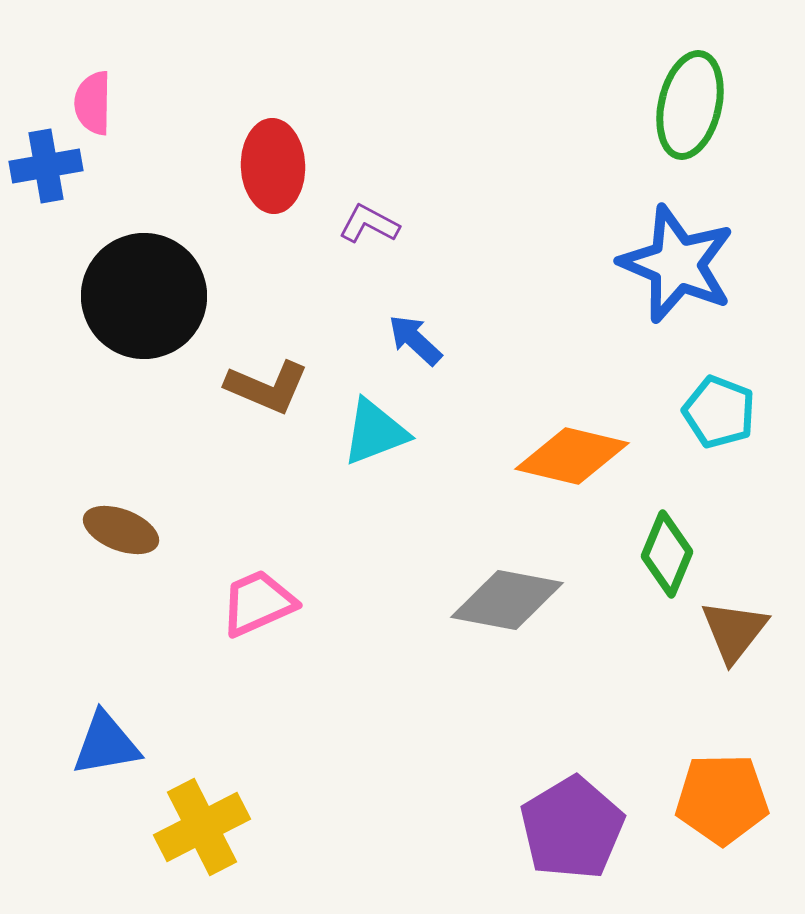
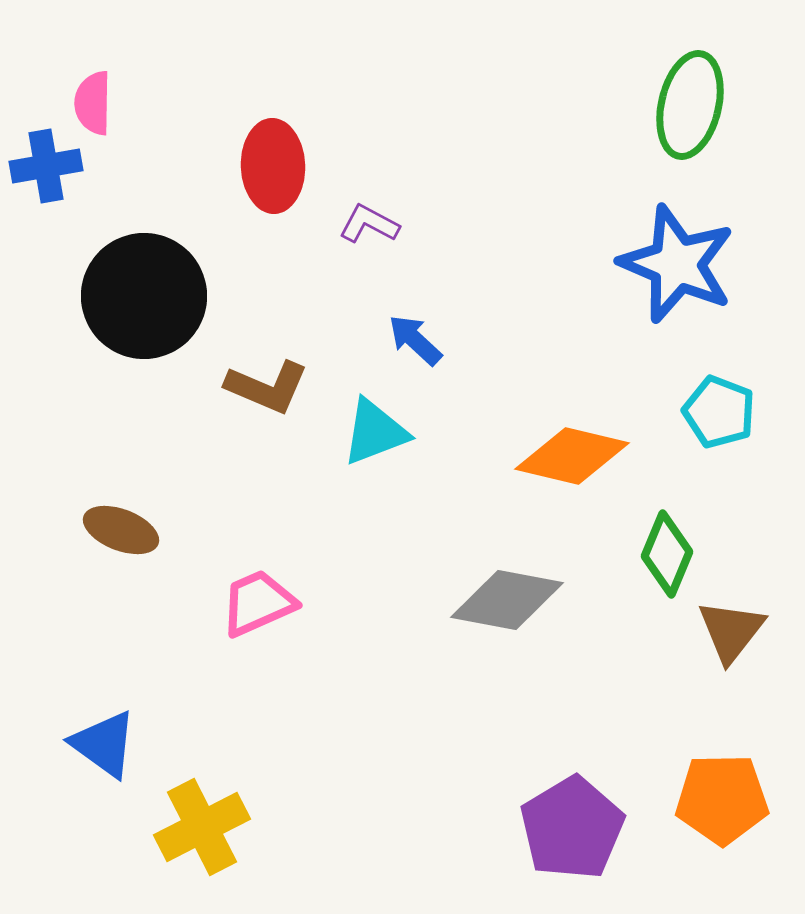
brown triangle: moved 3 px left
blue triangle: moved 2 px left; rotated 46 degrees clockwise
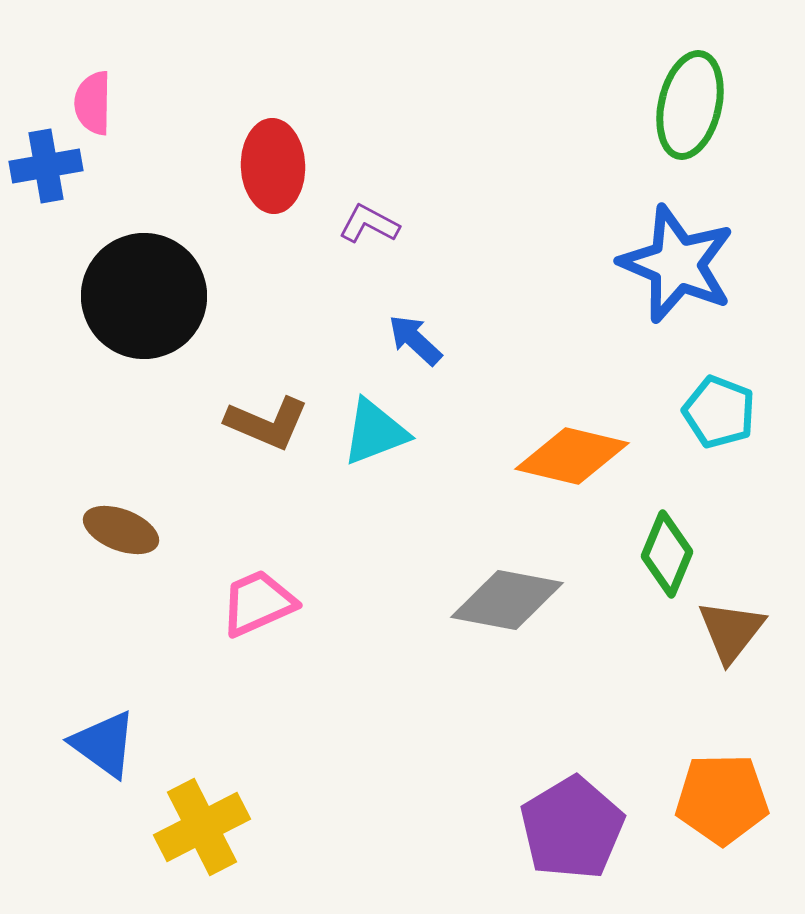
brown L-shape: moved 36 px down
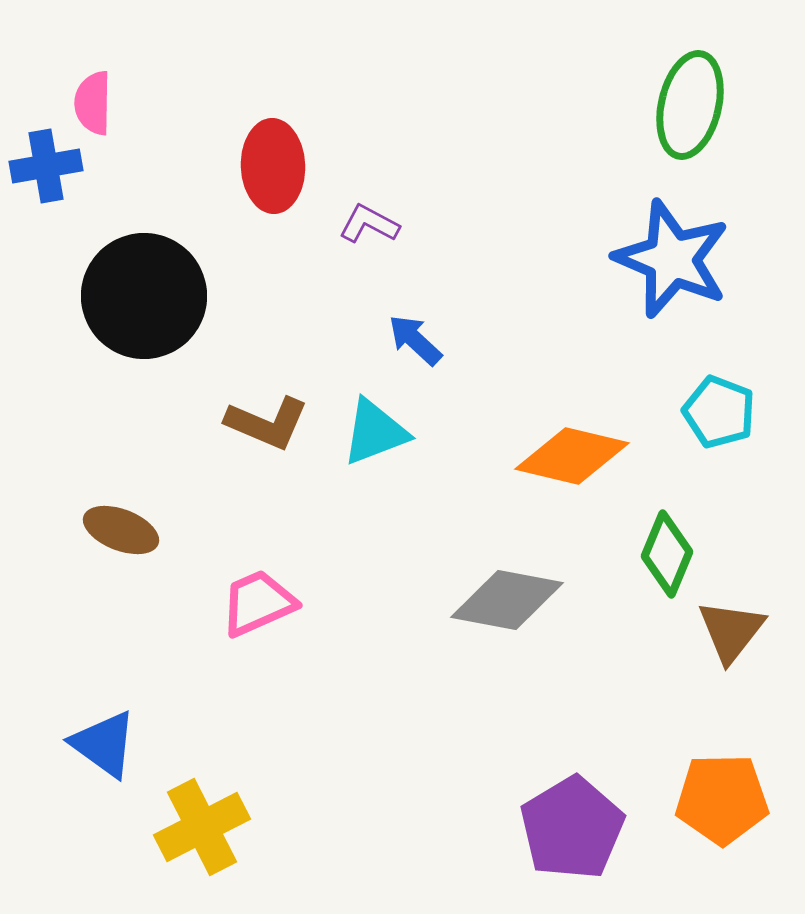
blue star: moved 5 px left, 5 px up
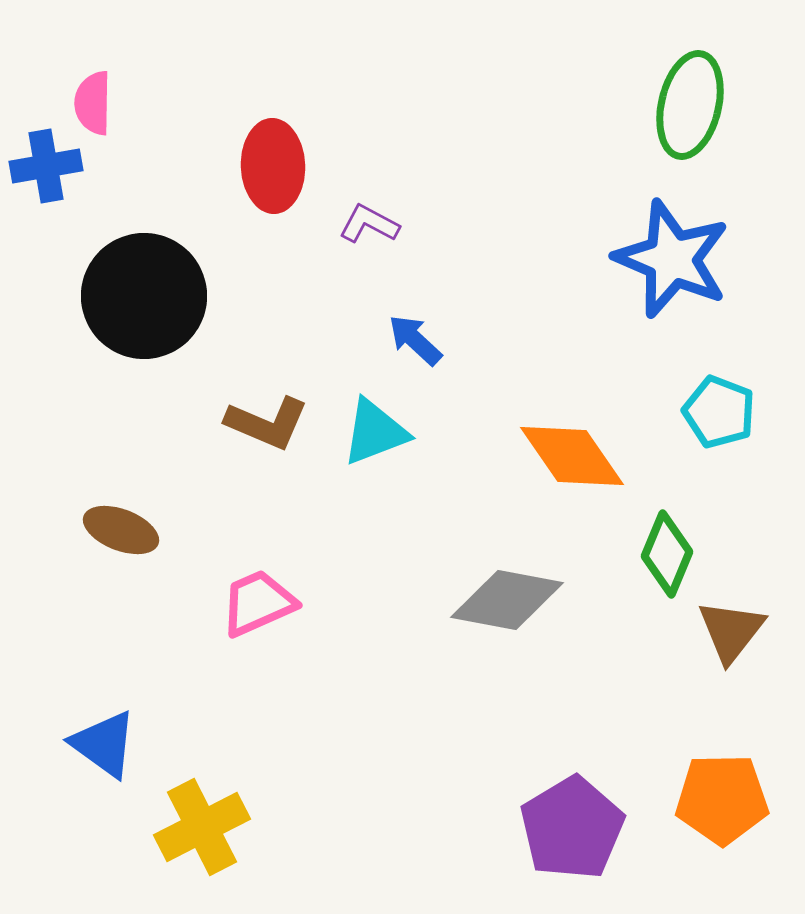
orange diamond: rotated 42 degrees clockwise
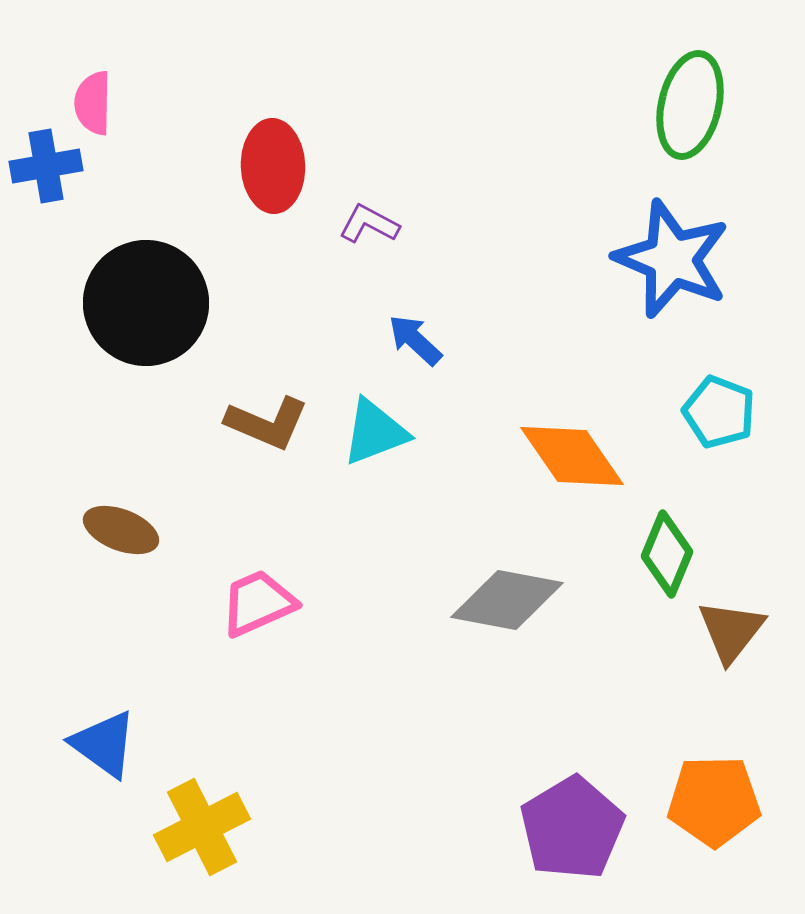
black circle: moved 2 px right, 7 px down
orange pentagon: moved 8 px left, 2 px down
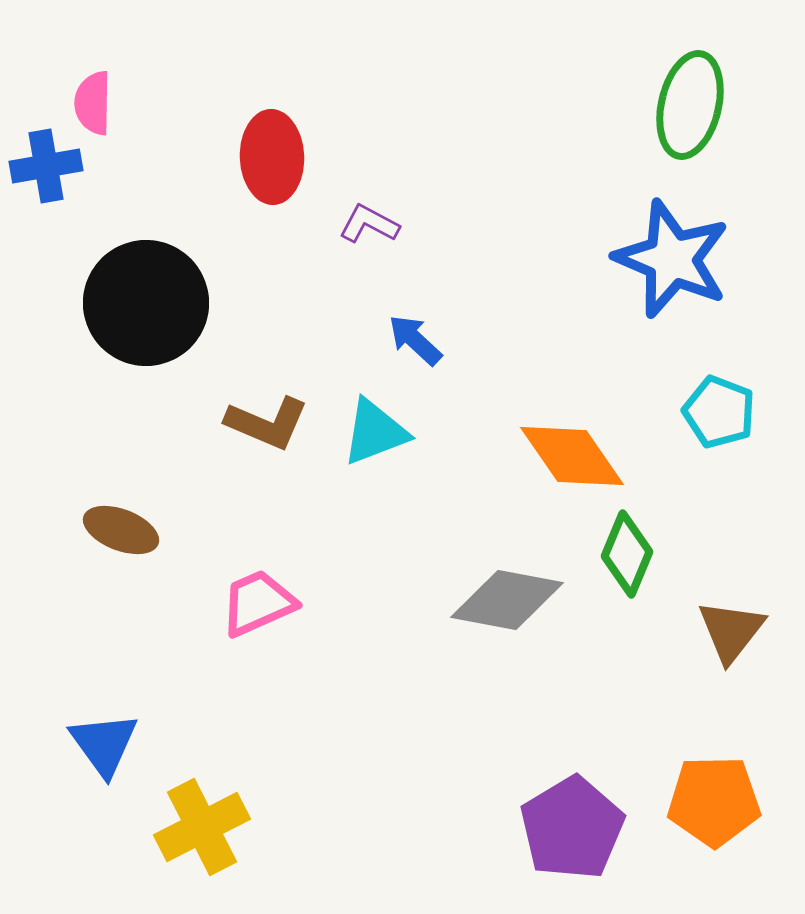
red ellipse: moved 1 px left, 9 px up
green diamond: moved 40 px left
blue triangle: rotated 18 degrees clockwise
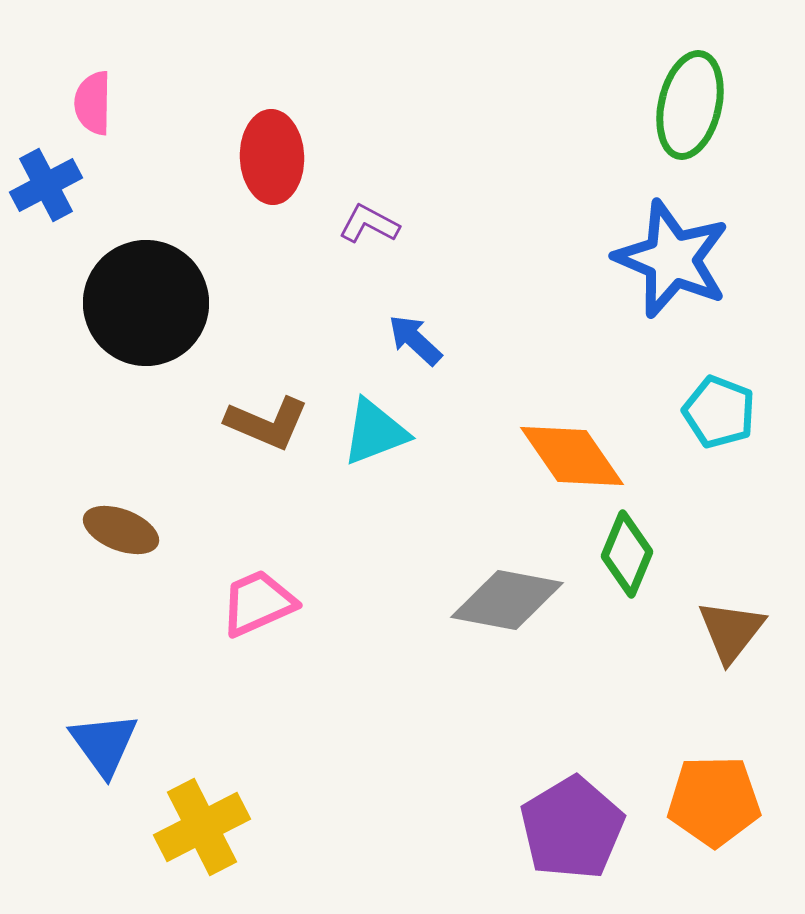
blue cross: moved 19 px down; rotated 18 degrees counterclockwise
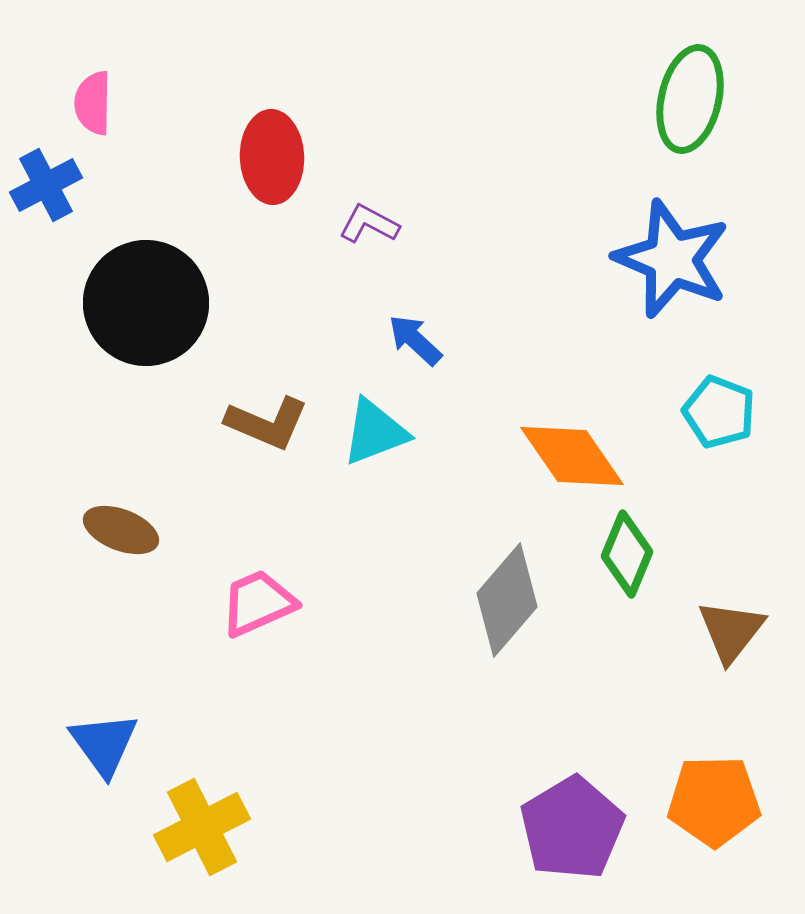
green ellipse: moved 6 px up
gray diamond: rotated 60 degrees counterclockwise
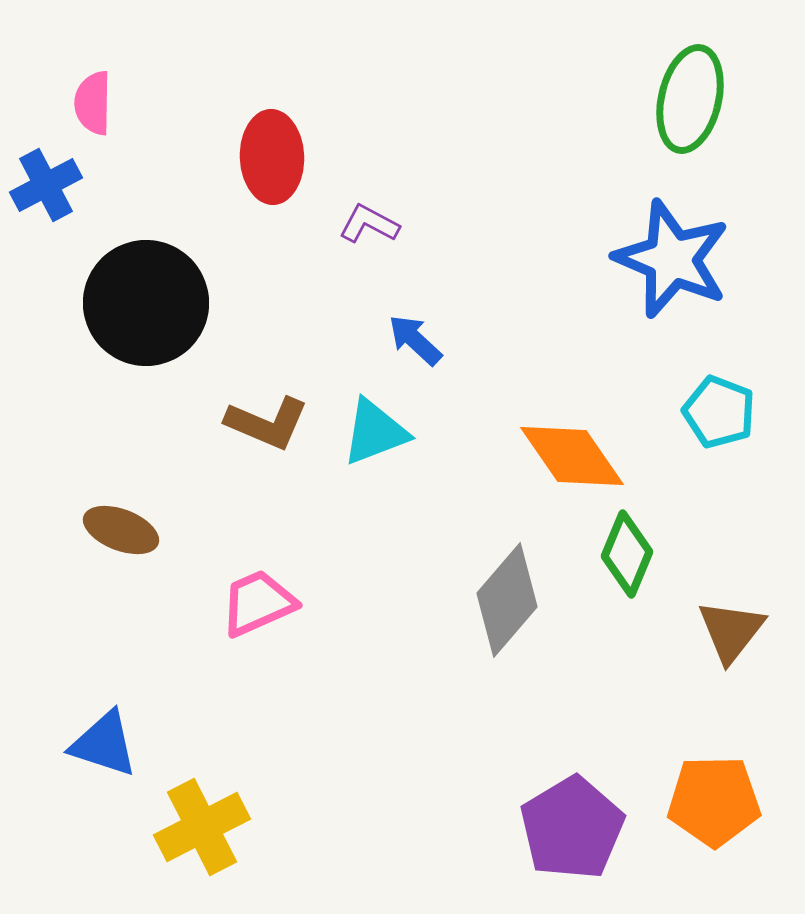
blue triangle: rotated 36 degrees counterclockwise
